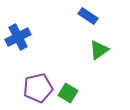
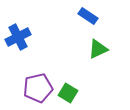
green triangle: moved 1 px left, 1 px up; rotated 10 degrees clockwise
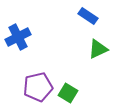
purple pentagon: moved 1 px up
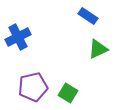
purple pentagon: moved 5 px left
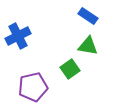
blue cross: moved 1 px up
green triangle: moved 10 px left, 3 px up; rotated 35 degrees clockwise
green square: moved 2 px right, 24 px up; rotated 24 degrees clockwise
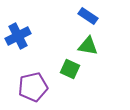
green square: rotated 30 degrees counterclockwise
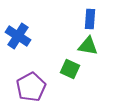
blue rectangle: moved 2 px right, 3 px down; rotated 60 degrees clockwise
blue cross: rotated 30 degrees counterclockwise
purple pentagon: moved 2 px left; rotated 16 degrees counterclockwise
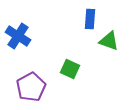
green triangle: moved 21 px right, 5 px up; rotated 10 degrees clockwise
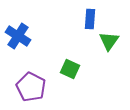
green triangle: rotated 45 degrees clockwise
purple pentagon: rotated 16 degrees counterclockwise
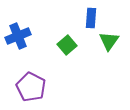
blue rectangle: moved 1 px right, 1 px up
blue cross: rotated 35 degrees clockwise
green square: moved 3 px left, 24 px up; rotated 24 degrees clockwise
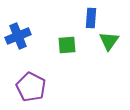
green square: rotated 36 degrees clockwise
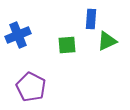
blue rectangle: moved 1 px down
blue cross: moved 1 px up
green triangle: moved 2 px left; rotated 30 degrees clockwise
